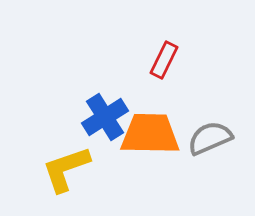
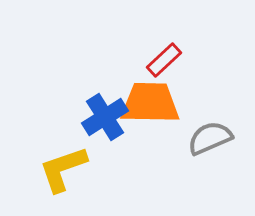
red rectangle: rotated 21 degrees clockwise
orange trapezoid: moved 31 px up
yellow L-shape: moved 3 px left
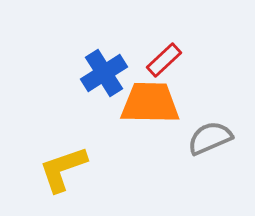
blue cross: moved 1 px left, 44 px up
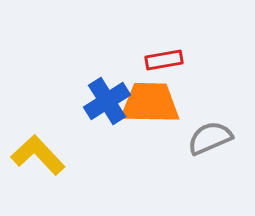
red rectangle: rotated 33 degrees clockwise
blue cross: moved 3 px right, 28 px down
yellow L-shape: moved 25 px left, 14 px up; rotated 66 degrees clockwise
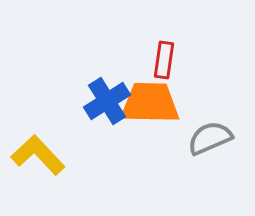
red rectangle: rotated 72 degrees counterclockwise
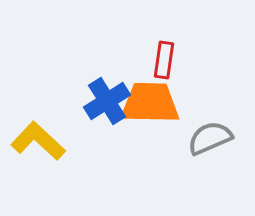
yellow L-shape: moved 14 px up; rotated 4 degrees counterclockwise
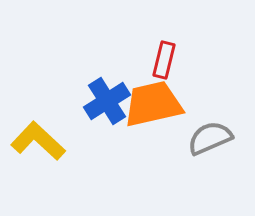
red rectangle: rotated 6 degrees clockwise
orange trapezoid: moved 3 px right, 1 px down; rotated 14 degrees counterclockwise
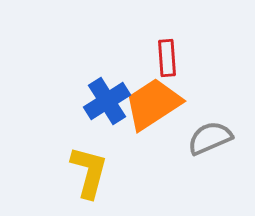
red rectangle: moved 3 px right, 2 px up; rotated 18 degrees counterclockwise
orange trapezoid: rotated 20 degrees counterclockwise
yellow L-shape: moved 51 px right, 31 px down; rotated 62 degrees clockwise
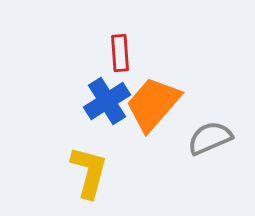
red rectangle: moved 47 px left, 5 px up
orange trapezoid: rotated 16 degrees counterclockwise
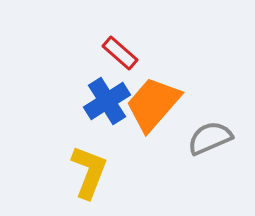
red rectangle: rotated 45 degrees counterclockwise
yellow L-shape: rotated 6 degrees clockwise
